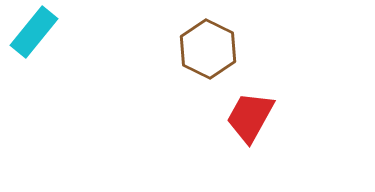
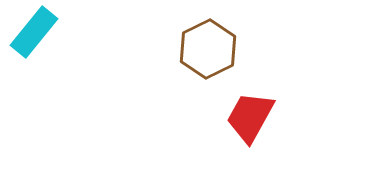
brown hexagon: rotated 8 degrees clockwise
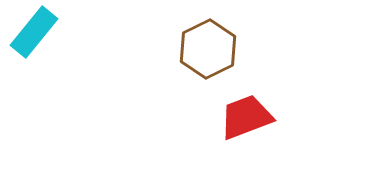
red trapezoid: moved 4 px left; rotated 40 degrees clockwise
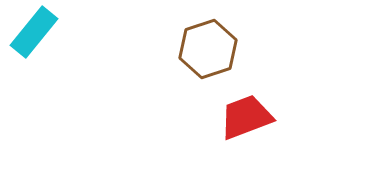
brown hexagon: rotated 8 degrees clockwise
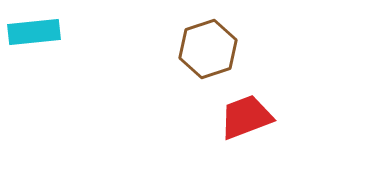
cyan rectangle: rotated 45 degrees clockwise
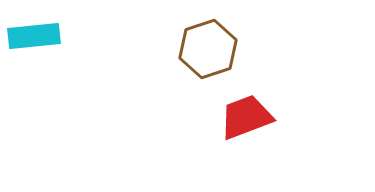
cyan rectangle: moved 4 px down
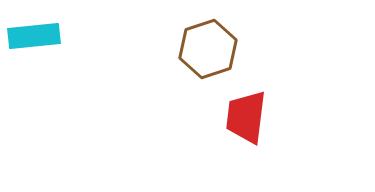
red trapezoid: rotated 62 degrees counterclockwise
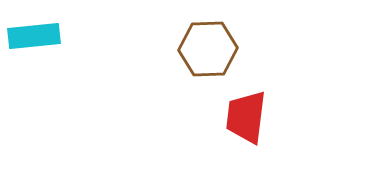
brown hexagon: rotated 16 degrees clockwise
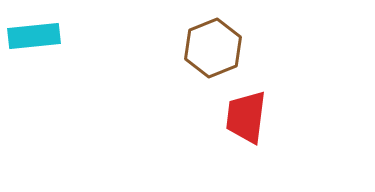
brown hexagon: moved 5 px right, 1 px up; rotated 20 degrees counterclockwise
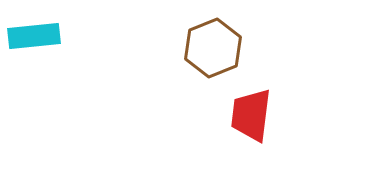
red trapezoid: moved 5 px right, 2 px up
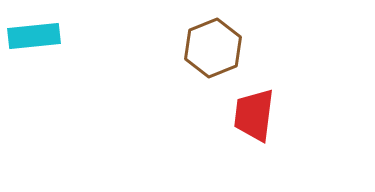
red trapezoid: moved 3 px right
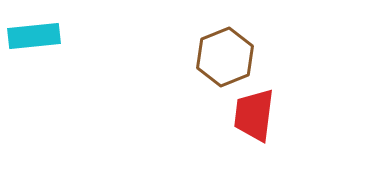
brown hexagon: moved 12 px right, 9 px down
